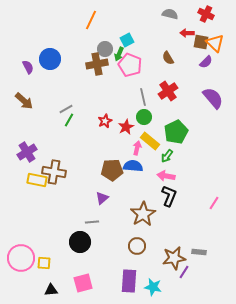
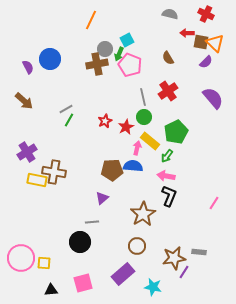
purple rectangle at (129, 281): moved 6 px left, 7 px up; rotated 45 degrees clockwise
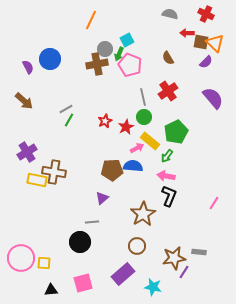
pink arrow at (137, 148): rotated 48 degrees clockwise
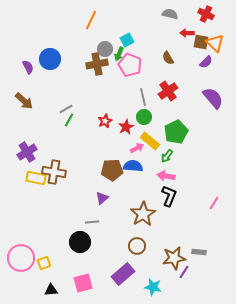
yellow rectangle at (37, 180): moved 1 px left, 2 px up
yellow square at (44, 263): rotated 24 degrees counterclockwise
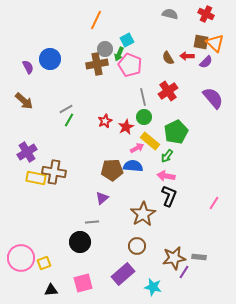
orange line at (91, 20): moved 5 px right
red arrow at (187, 33): moved 23 px down
gray rectangle at (199, 252): moved 5 px down
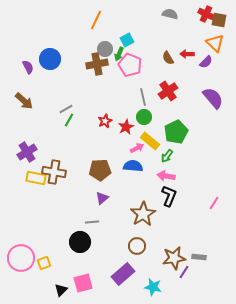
brown square at (201, 42): moved 18 px right, 22 px up
red arrow at (187, 56): moved 2 px up
brown pentagon at (112, 170): moved 12 px left
black triangle at (51, 290): moved 10 px right; rotated 40 degrees counterclockwise
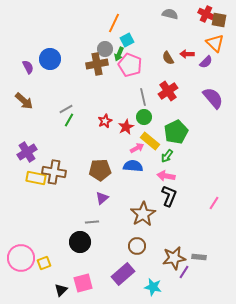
orange line at (96, 20): moved 18 px right, 3 px down
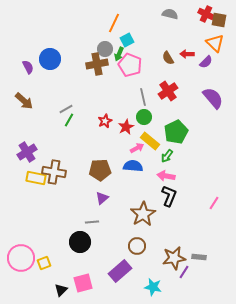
purple rectangle at (123, 274): moved 3 px left, 3 px up
